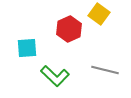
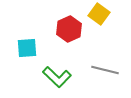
green L-shape: moved 2 px right, 1 px down
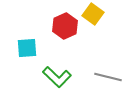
yellow square: moved 6 px left
red hexagon: moved 4 px left, 3 px up
gray line: moved 3 px right, 7 px down
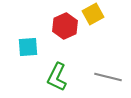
yellow square: rotated 25 degrees clockwise
cyan square: moved 1 px right, 1 px up
green L-shape: rotated 72 degrees clockwise
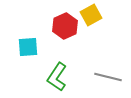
yellow square: moved 2 px left, 1 px down
green L-shape: rotated 8 degrees clockwise
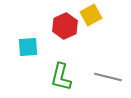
green L-shape: moved 4 px right; rotated 20 degrees counterclockwise
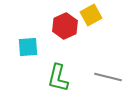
green L-shape: moved 3 px left, 1 px down
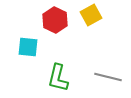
red hexagon: moved 10 px left, 6 px up; rotated 10 degrees counterclockwise
cyan square: rotated 10 degrees clockwise
